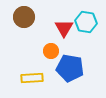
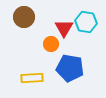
orange circle: moved 7 px up
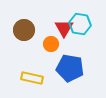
brown circle: moved 13 px down
cyan hexagon: moved 6 px left, 2 px down
yellow rectangle: rotated 15 degrees clockwise
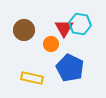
blue pentagon: rotated 16 degrees clockwise
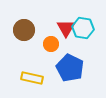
cyan hexagon: moved 3 px right, 4 px down
red triangle: moved 2 px right
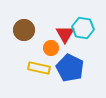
red triangle: moved 1 px left, 6 px down
orange circle: moved 4 px down
yellow rectangle: moved 7 px right, 10 px up
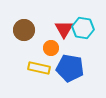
red triangle: moved 1 px left, 5 px up
blue pentagon: rotated 16 degrees counterclockwise
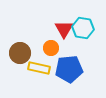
brown circle: moved 4 px left, 23 px down
blue pentagon: moved 1 px left, 1 px down; rotated 16 degrees counterclockwise
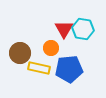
cyan hexagon: moved 1 px down
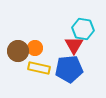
red triangle: moved 10 px right, 16 px down
orange circle: moved 16 px left
brown circle: moved 2 px left, 2 px up
